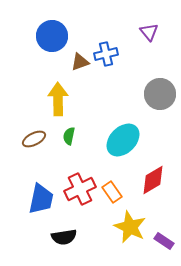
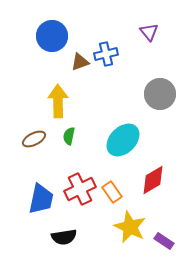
yellow arrow: moved 2 px down
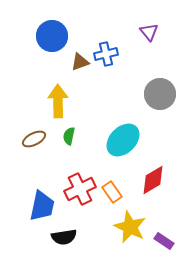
blue trapezoid: moved 1 px right, 7 px down
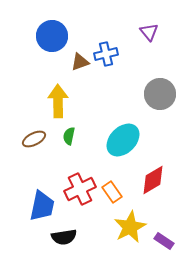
yellow star: rotated 20 degrees clockwise
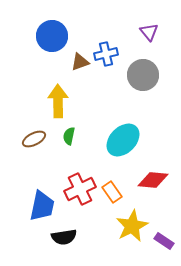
gray circle: moved 17 px left, 19 px up
red diamond: rotated 36 degrees clockwise
yellow star: moved 2 px right, 1 px up
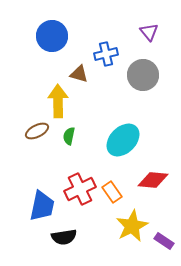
brown triangle: moved 1 px left, 12 px down; rotated 36 degrees clockwise
brown ellipse: moved 3 px right, 8 px up
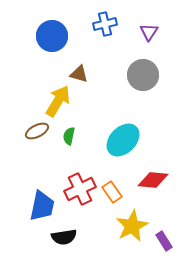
purple triangle: rotated 12 degrees clockwise
blue cross: moved 1 px left, 30 px up
yellow arrow: rotated 32 degrees clockwise
purple rectangle: rotated 24 degrees clockwise
